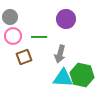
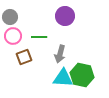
purple circle: moved 1 px left, 3 px up
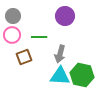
gray circle: moved 3 px right, 1 px up
pink circle: moved 1 px left, 1 px up
cyan triangle: moved 3 px left, 2 px up
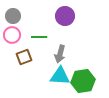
green hexagon: moved 1 px right, 6 px down; rotated 20 degrees counterclockwise
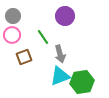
green line: moved 4 px right; rotated 56 degrees clockwise
gray arrow: rotated 30 degrees counterclockwise
cyan triangle: rotated 25 degrees counterclockwise
green hexagon: moved 1 px left, 1 px down
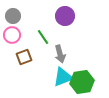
cyan triangle: moved 3 px right, 1 px down
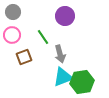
gray circle: moved 4 px up
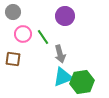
pink circle: moved 11 px right, 1 px up
brown square: moved 11 px left, 2 px down; rotated 28 degrees clockwise
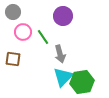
purple circle: moved 2 px left
pink circle: moved 2 px up
cyan triangle: rotated 25 degrees counterclockwise
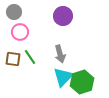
gray circle: moved 1 px right
pink circle: moved 3 px left
green line: moved 13 px left, 20 px down
green hexagon: rotated 10 degrees counterclockwise
